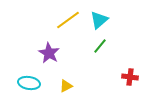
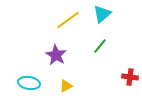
cyan triangle: moved 3 px right, 6 px up
purple star: moved 7 px right, 2 px down
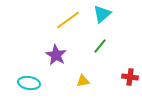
yellow triangle: moved 17 px right, 5 px up; rotated 16 degrees clockwise
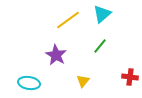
yellow triangle: rotated 40 degrees counterclockwise
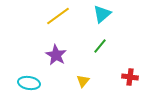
yellow line: moved 10 px left, 4 px up
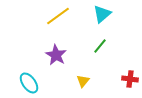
red cross: moved 2 px down
cyan ellipse: rotated 45 degrees clockwise
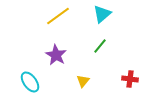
cyan ellipse: moved 1 px right, 1 px up
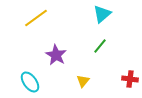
yellow line: moved 22 px left, 2 px down
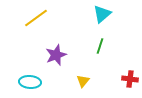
green line: rotated 21 degrees counterclockwise
purple star: rotated 20 degrees clockwise
cyan ellipse: rotated 50 degrees counterclockwise
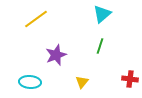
yellow line: moved 1 px down
yellow triangle: moved 1 px left, 1 px down
